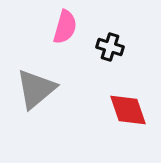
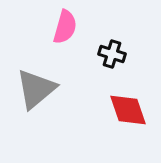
black cross: moved 2 px right, 7 px down
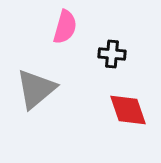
black cross: rotated 12 degrees counterclockwise
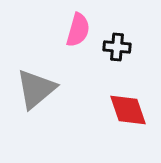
pink semicircle: moved 13 px right, 3 px down
black cross: moved 5 px right, 7 px up
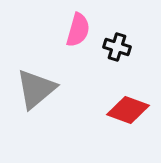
black cross: rotated 12 degrees clockwise
red diamond: rotated 51 degrees counterclockwise
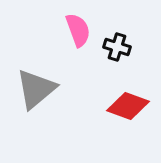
pink semicircle: rotated 36 degrees counterclockwise
red diamond: moved 4 px up
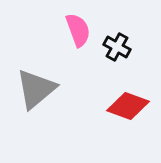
black cross: rotated 12 degrees clockwise
